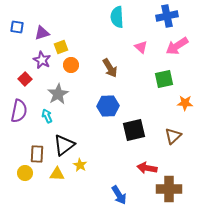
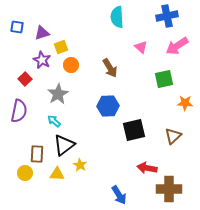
cyan arrow: moved 7 px right, 5 px down; rotated 24 degrees counterclockwise
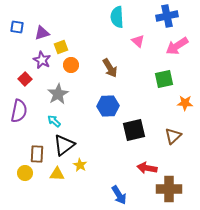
pink triangle: moved 3 px left, 6 px up
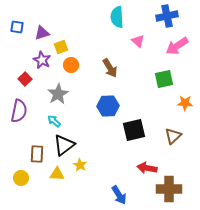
yellow circle: moved 4 px left, 5 px down
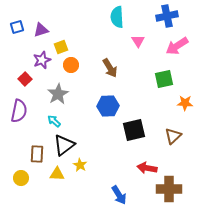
blue square: rotated 24 degrees counterclockwise
purple triangle: moved 1 px left, 3 px up
pink triangle: rotated 16 degrees clockwise
purple star: rotated 24 degrees clockwise
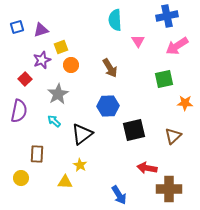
cyan semicircle: moved 2 px left, 3 px down
black triangle: moved 18 px right, 11 px up
yellow triangle: moved 8 px right, 8 px down
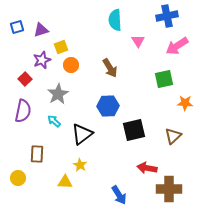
purple semicircle: moved 4 px right
yellow circle: moved 3 px left
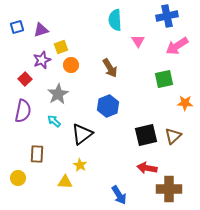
blue hexagon: rotated 20 degrees counterclockwise
black square: moved 12 px right, 5 px down
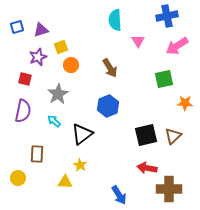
purple star: moved 4 px left, 3 px up
red square: rotated 32 degrees counterclockwise
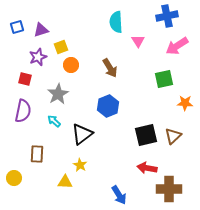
cyan semicircle: moved 1 px right, 2 px down
yellow circle: moved 4 px left
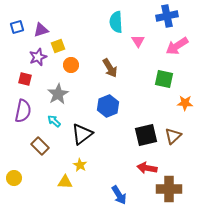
yellow square: moved 3 px left, 1 px up
green square: rotated 24 degrees clockwise
brown rectangle: moved 3 px right, 8 px up; rotated 48 degrees counterclockwise
